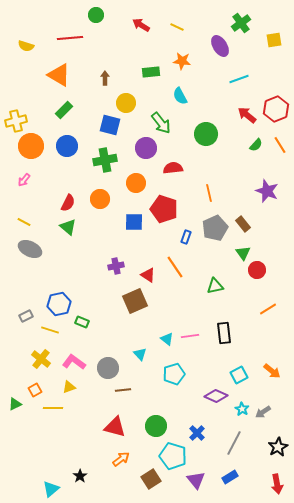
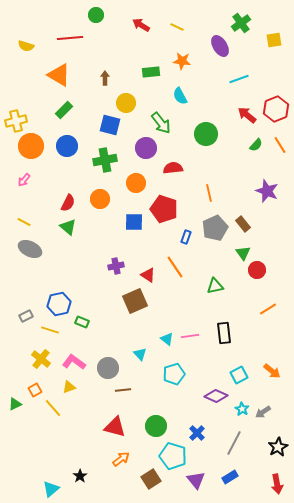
yellow line at (53, 408): rotated 48 degrees clockwise
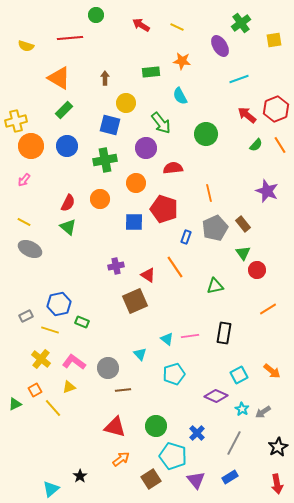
orange triangle at (59, 75): moved 3 px down
black rectangle at (224, 333): rotated 15 degrees clockwise
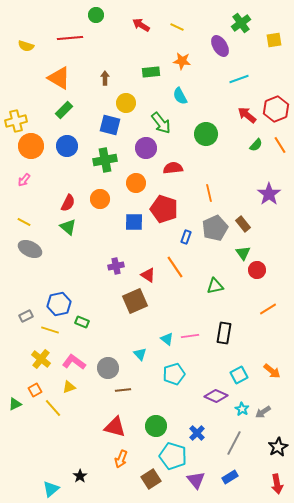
purple star at (267, 191): moved 2 px right, 3 px down; rotated 15 degrees clockwise
orange arrow at (121, 459): rotated 150 degrees clockwise
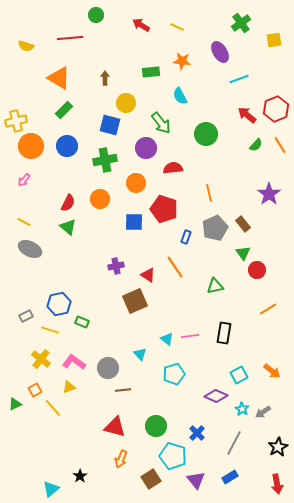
purple ellipse at (220, 46): moved 6 px down
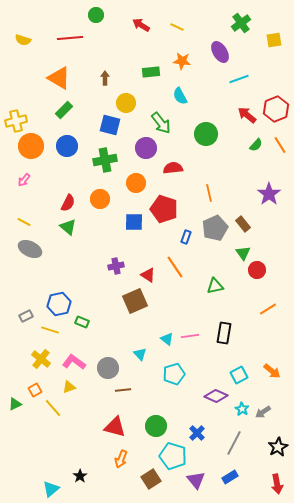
yellow semicircle at (26, 46): moved 3 px left, 6 px up
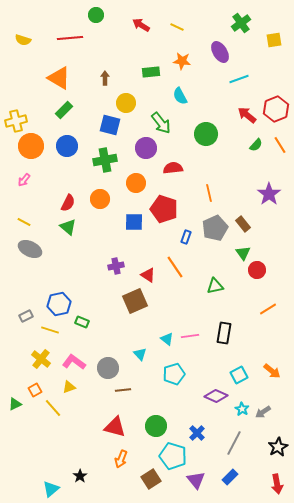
blue rectangle at (230, 477): rotated 14 degrees counterclockwise
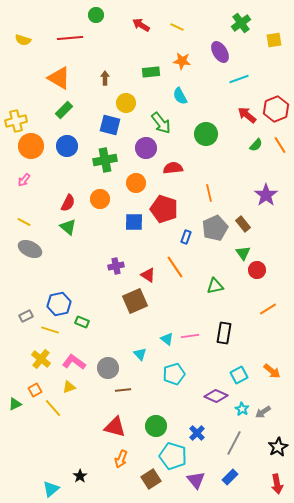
purple star at (269, 194): moved 3 px left, 1 px down
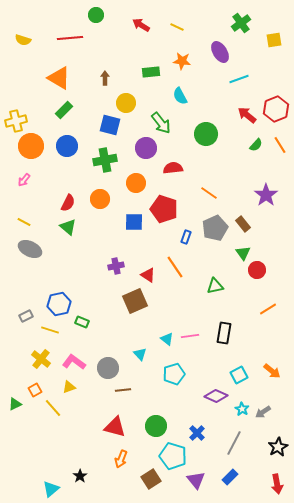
orange line at (209, 193): rotated 42 degrees counterclockwise
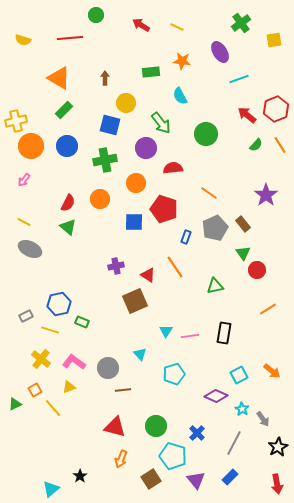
cyan triangle at (167, 339): moved 1 px left, 8 px up; rotated 24 degrees clockwise
gray arrow at (263, 412): moved 7 px down; rotated 91 degrees counterclockwise
